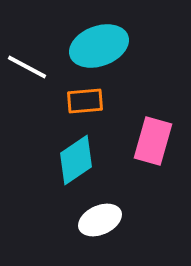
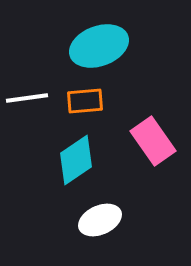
white line: moved 31 px down; rotated 36 degrees counterclockwise
pink rectangle: rotated 51 degrees counterclockwise
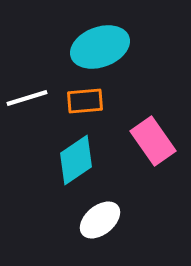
cyan ellipse: moved 1 px right, 1 px down
white line: rotated 9 degrees counterclockwise
white ellipse: rotated 15 degrees counterclockwise
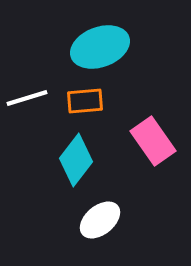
cyan diamond: rotated 18 degrees counterclockwise
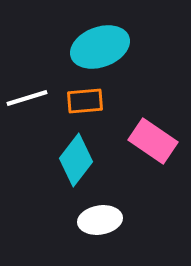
pink rectangle: rotated 21 degrees counterclockwise
white ellipse: rotated 30 degrees clockwise
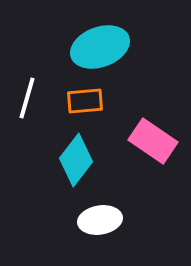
white line: rotated 57 degrees counterclockwise
